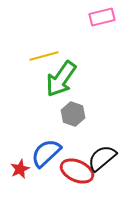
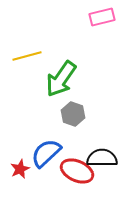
yellow line: moved 17 px left
black semicircle: rotated 40 degrees clockwise
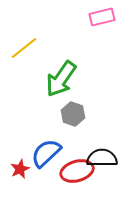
yellow line: moved 3 px left, 8 px up; rotated 24 degrees counterclockwise
red ellipse: rotated 40 degrees counterclockwise
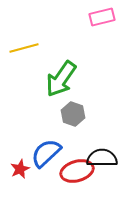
yellow line: rotated 24 degrees clockwise
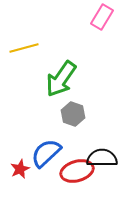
pink rectangle: rotated 45 degrees counterclockwise
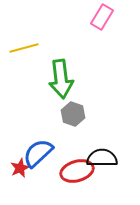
green arrow: rotated 42 degrees counterclockwise
blue semicircle: moved 8 px left
red star: moved 1 px up
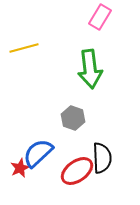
pink rectangle: moved 2 px left
green arrow: moved 29 px right, 10 px up
gray hexagon: moved 4 px down
black semicircle: rotated 88 degrees clockwise
red ellipse: rotated 20 degrees counterclockwise
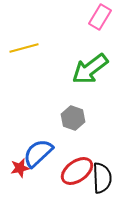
green arrow: rotated 60 degrees clockwise
black semicircle: moved 20 px down
red star: rotated 12 degrees clockwise
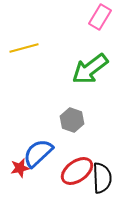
gray hexagon: moved 1 px left, 2 px down
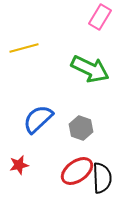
green arrow: rotated 117 degrees counterclockwise
gray hexagon: moved 9 px right, 8 px down
blue semicircle: moved 34 px up
red star: moved 1 px left, 3 px up
